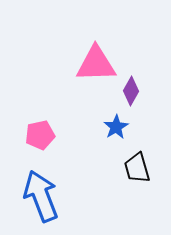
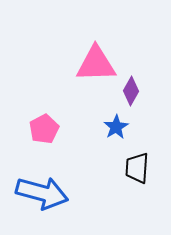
pink pentagon: moved 4 px right, 6 px up; rotated 16 degrees counterclockwise
black trapezoid: rotated 20 degrees clockwise
blue arrow: moved 1 px right, 3 px up; rotated 126 degrees clockwise
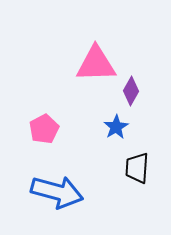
blue arrow: moved 15 px right, 1 px up
